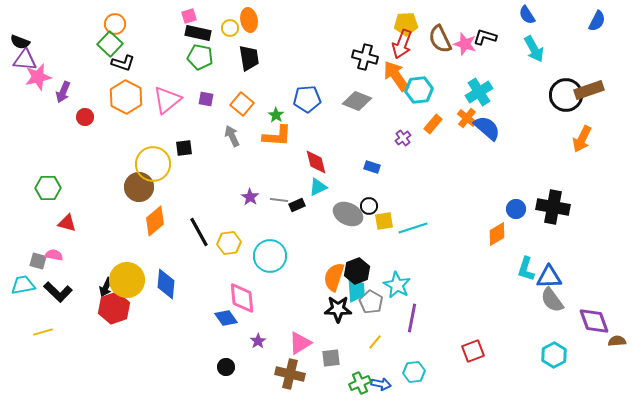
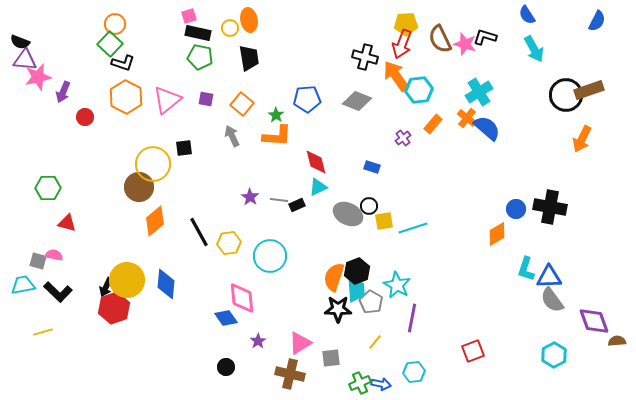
black cross at (553, 207): moved 3 px left
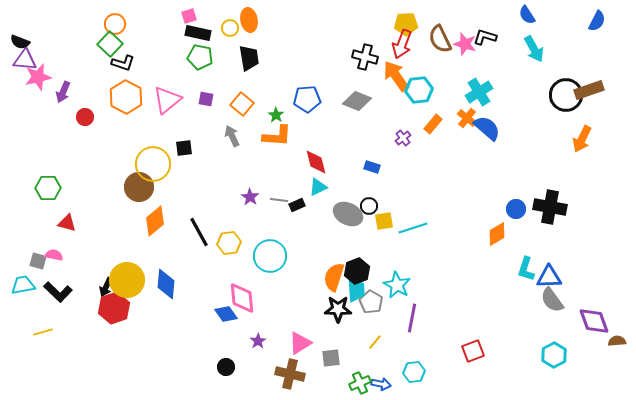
blue diamond at (226, 318): moved 4 px up
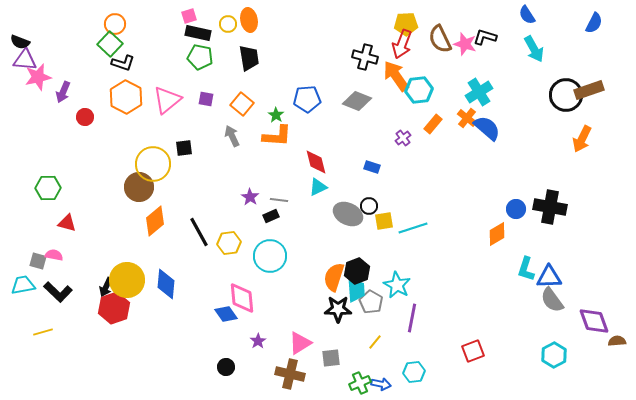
blue semicircle at (597, 21): moved 3 px left, 2 px down
yellow circle at (230, 28): moved 2 px left, 4 px up
black rectangle at (297, 205): moved 26 px left, 11 px down
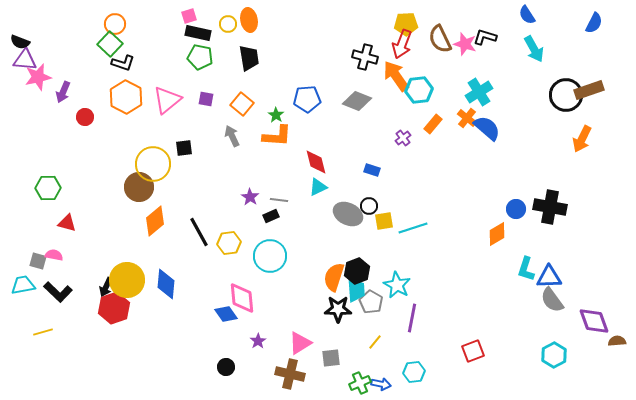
blue rectangle at (372, 167): moved 3 px down
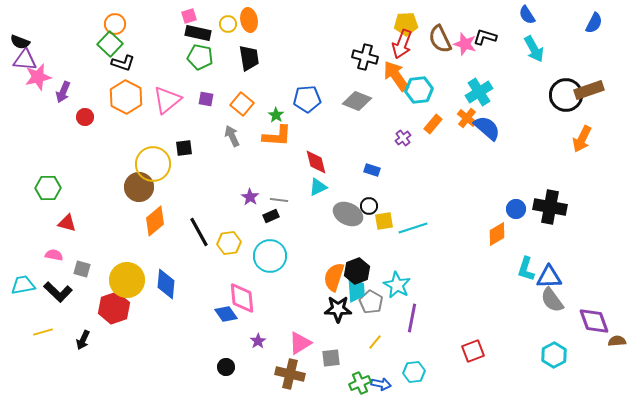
gray square at (38, 261): moved 44 px right, 8 px down
black arrow at (106, 287): moved 23 px left, 53 px down
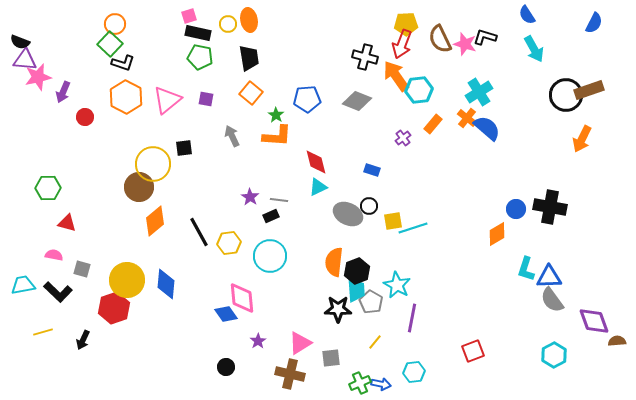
orange square at (242, 104): moved 9 px right, 11 px up
yellow square at (384, 221): moved 9 px right
orange semicircle at (334, 277): moved 15 px up; rotated 12 degrees counterclockwise
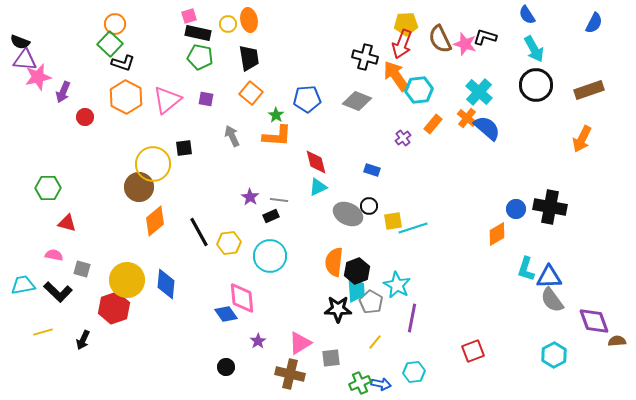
cyan cross at (479, 92): rotated 16 degrees counterclockwise
black circle at (566, 95): moved 30 px left, 10 px up
